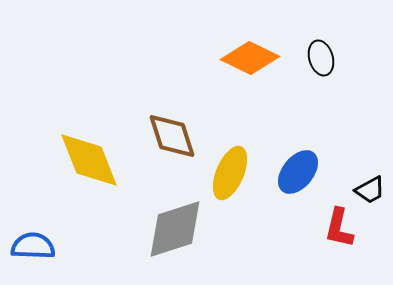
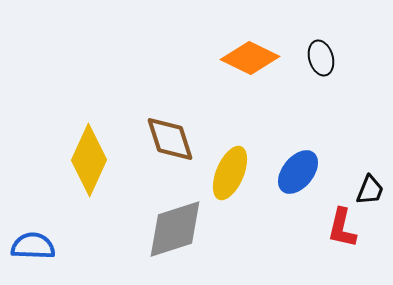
brown diamond: moved 2 px left, 3 px down
yellow diamond: rotated 46 degrees clockwise
black trapezoid: rotated 40 degrees counterclockwise
red L-shape: moved 3 px right
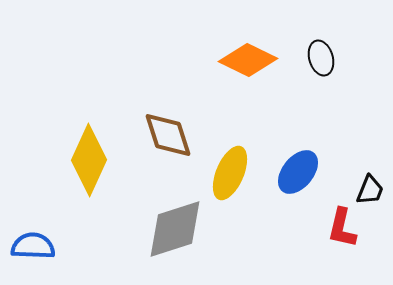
orange diamond: moved 2 px left, 2 px down
brown diamond: moved 2 px left, 4 px up
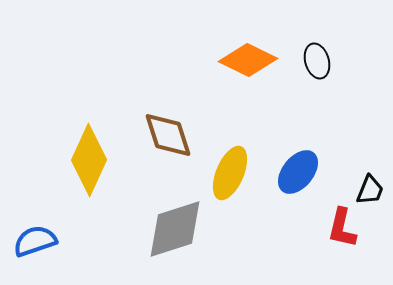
black ellipse: moved 4 px left, 3 px down
blue semicircle: moved 2 px right, 5 px up; rotated 21 degrees counterclockwise
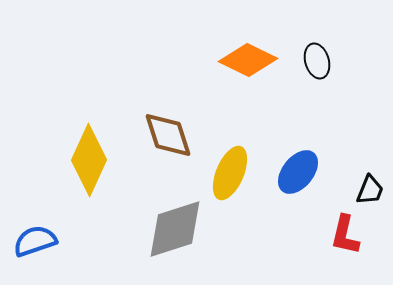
red L-shape: moved 3 px right, 7 px down
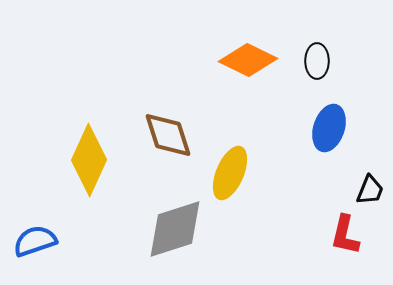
black ellipse: rotated 16 degrees clockwise
blue ellipse: moved 31 px right, 44 px up; rotated 21 degrees counterclockwise
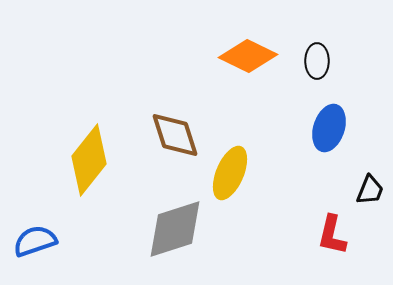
orange diamond: moved 4 px up
brown diamond: moved 7 px right
yellow diamond: rotated 14 degrees clockwise
red L-shape: moved 13 px left
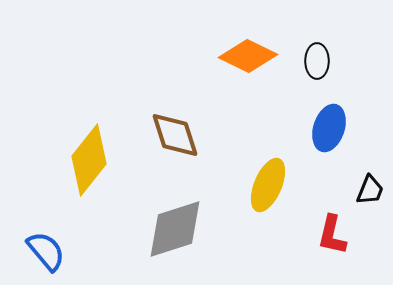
yellow ellipse: moved 38 px right, 12 px down
blue semicircle: moved 11 px right, 10 px down; rotated 69 degrees clockwise
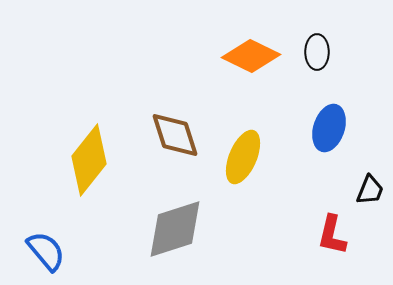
orange diamond: moved 3 px right
black ellipse: moved 9 px up
yellow ellipse: moved 25 px left, 28 px up
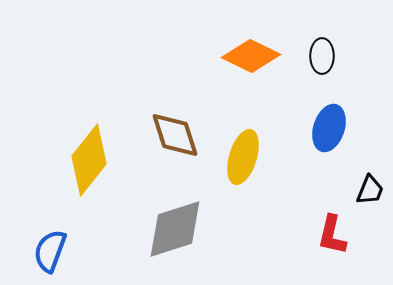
black ellipse: moved 5 px right, 4 px down
yellow ellipse: rotated 6 degrees counterclockwise
blue semicircle: moved 4 px right; rotated 120 degrees counterclockwise
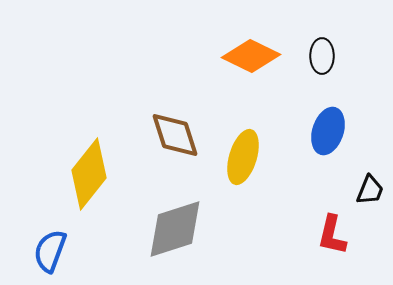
blue ellipse: moved 1 px left, 3 px down
yellow diamond: moved 14 px down
